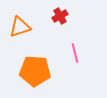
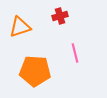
red cross: rotated 14 degrees clockwise
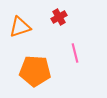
red cross: moved 1 px left, 1 px down; rotated 14 degrees counterclockwise
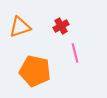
red cross: moved 2 px right, 9 px down
orange pentagon: rotated 8 degrees clockwise
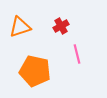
pink line: moved 2 px right, 1 px down
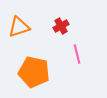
orange triangle: moved 1 px left
orange pentagon: moved 1 px left, 1 px down
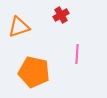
red cross: moved 11 px up
pink line: rotated 18 degrees clockwise
